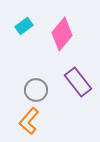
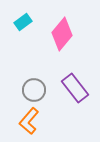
cyan rectangle: moved 1 px left, 4 px up
purple rectangle: moved 3 px left, 6 px down
gray circle: moved 2 px left
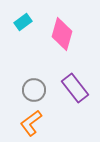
pink diamond: rotated 24 degrees counterclockwise
orange L-shape: moved 2 px right, 2 px down; rotated 12 degrees clockwise
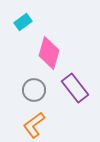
pink diamond: moved 13 px left, 19 px down
orange L-shape: moved 3 px right, 2 px down
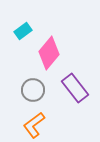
cyan rectangle: moved 9 px down
pink diamond: rotated 24 degrees clockwise
gray circle: moved 1 px left
